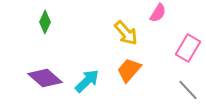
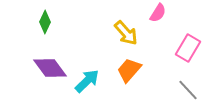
purple diamond: moved 5 px right, 10 px up; rotated 12 degrees clockwise
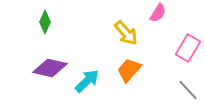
purple diamond: rotated 40 degrees counterclockwise
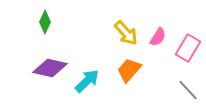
pink semicircle: moved 24 px down
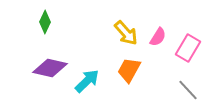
orange trapezoid: rotated 12 degrees counterclockwise
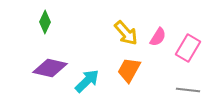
gray line: rotated 40 degrees counterclockwise
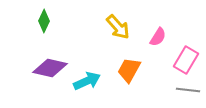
green diamond: moved 1 px left, 1 px up
yellow arrow: moved 8 px left, 6 px up
pink rectangle: moved 2 px left, 12 px down
cyan arrow: rotated 20 degrees clockwise
